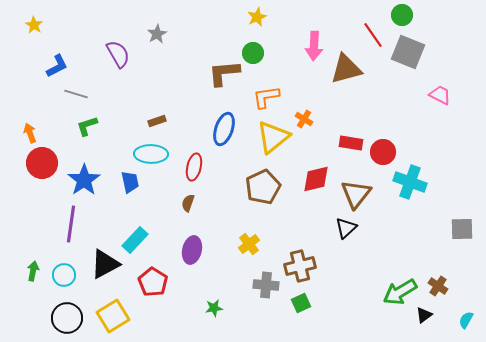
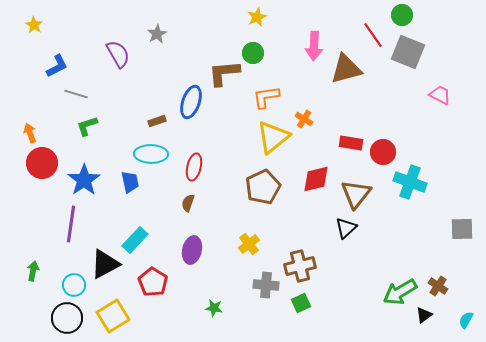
blue ellipse at (224, 129): moved 33 px left, 27 px up
cyan circle at (64, 275): moved 10 px right, 10 px down
green star at (214, 308): rotated 18 degrees clockwise
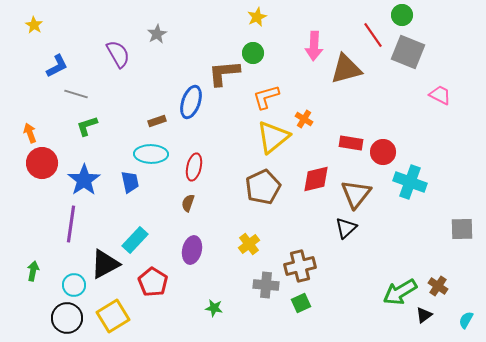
orange L-shape at (266, 97): rotated 8 degrees counterclockwise
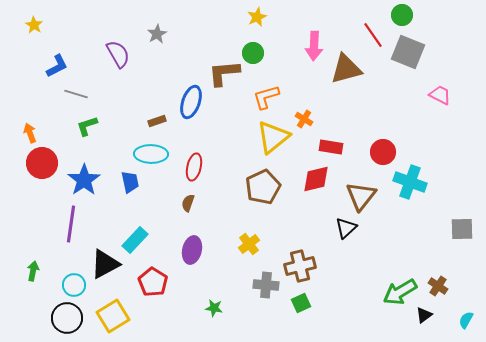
red rectangle at (351, 143): moved 20 px left, 4 px down
brown triangle at (356, 194): moved 5 px right, 2 px down
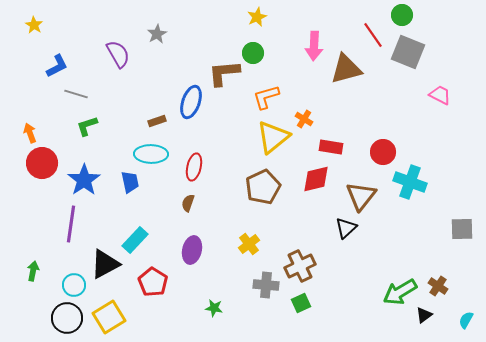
brown cross at (300, 266): rotated 12 degrees counterclockwise
yellow square at (113, 316): moved 4 px left, 1 px down
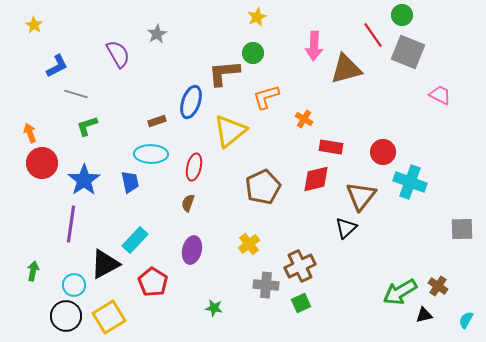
yellow triangle at (273, 137): moved 43 px left, 6 px up
black triangle at (424, 315): rotated 24 degrees clockwise
black circle at (67, 318): moved 1 px left, 2 px up
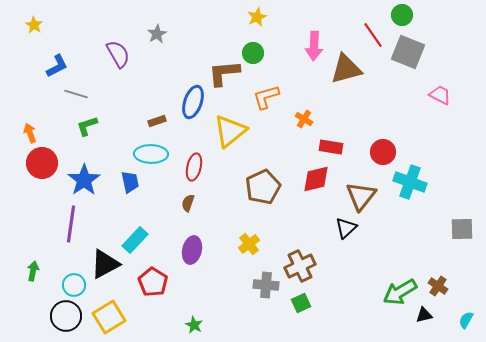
blue ellipse at (191, 102): moved 2 px right
green star at (214, 308): moved 20 px left, 17 px down; rotated 18 degrees clockwise
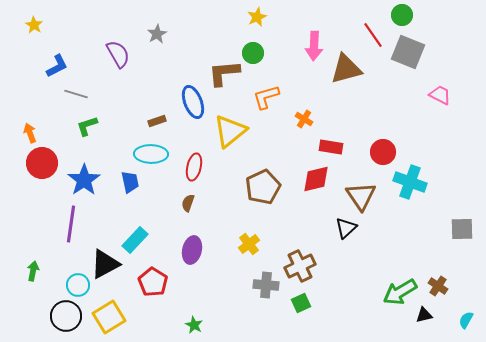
blue ellipse at (193, 102): rotated 40 degrees counterclockwise
brown triangle at (361, 196): rotated 12 degrees counterclockwise
cyan circle at (74, 285): moved 4 px right
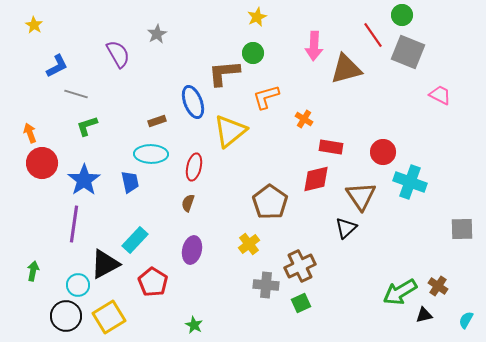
brown pentagon at (263, 187): moved 7 px right, 15 px down; rotated 12 degrees counterclockwise
purple line at (71, 224): moved 3 px right
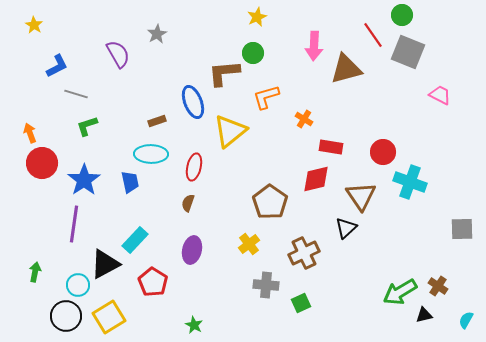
brown cross at (300, 266): moved 4 px right, 13 px up
green arrow at (33, 271): moved 2 px right, 1 px down
